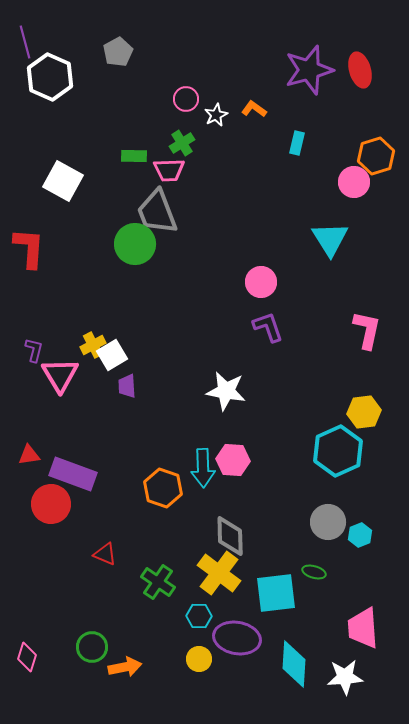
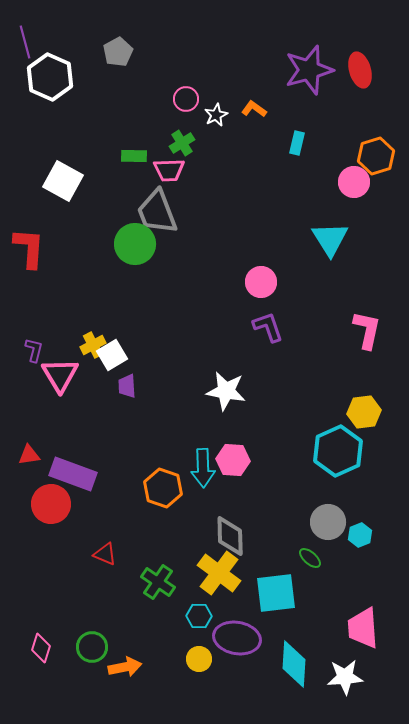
green ellipse at (314, 572): moved 4 px left, 14 px up; rotated 25 degrees clockwise
pink diamond at (27, 657): moved 14 px right, 9 px up
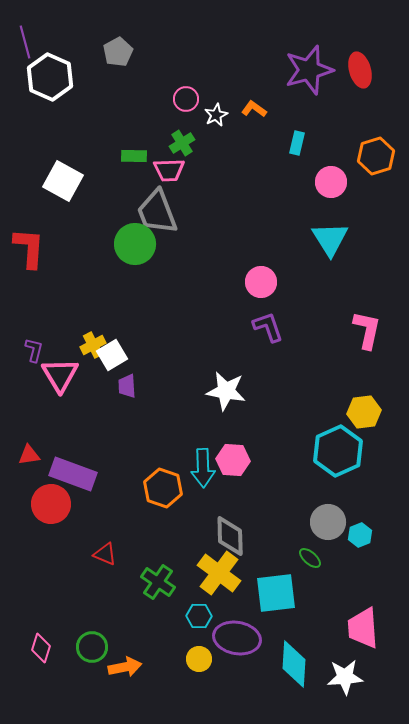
pink circle at (354, 182): moved 23 px left
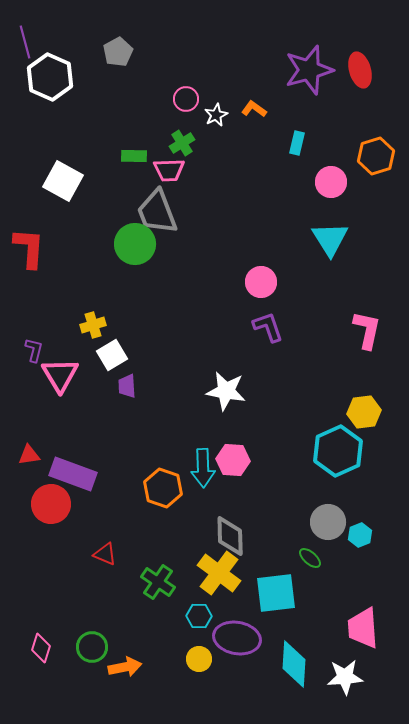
yellow cross at (93, 345): moved 20 px up; rotated 10 degrees clockwise
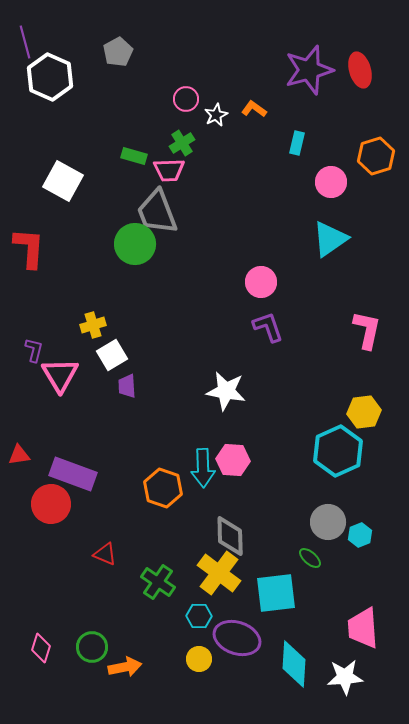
green rectangle at (134, 156): rotated 15 degrees clockwise
cyan triangle at (330, 239): rotated 27 degrees clockwise
red triangle at (29, 455): moved 10 px left
purple ellipse at (237, 638): rotated 9 degrees clockwise
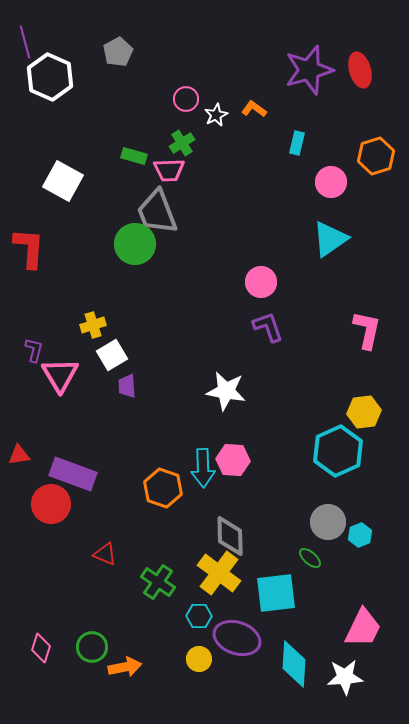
pink trapezoid at (363, 628): rotated 150 degrees counterclockwise
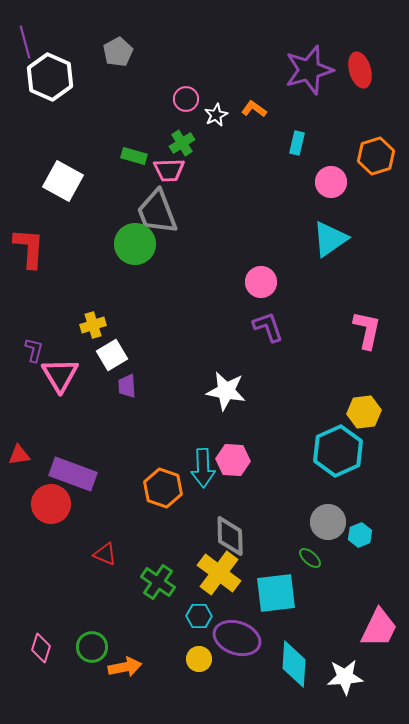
pink trapezoid at (363, 628): moved 16 px right
